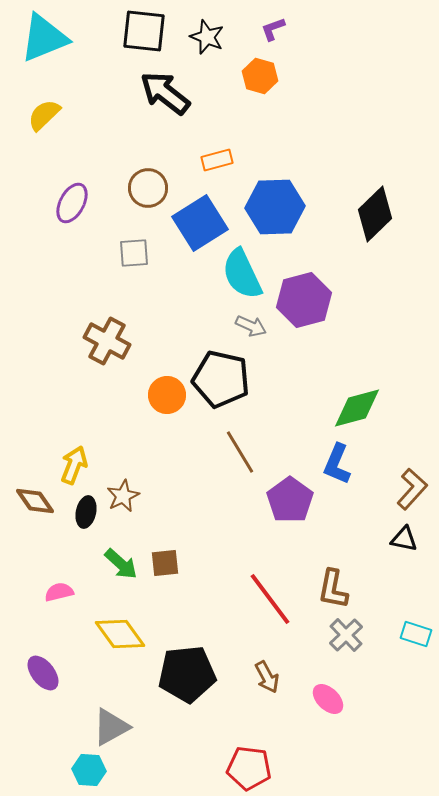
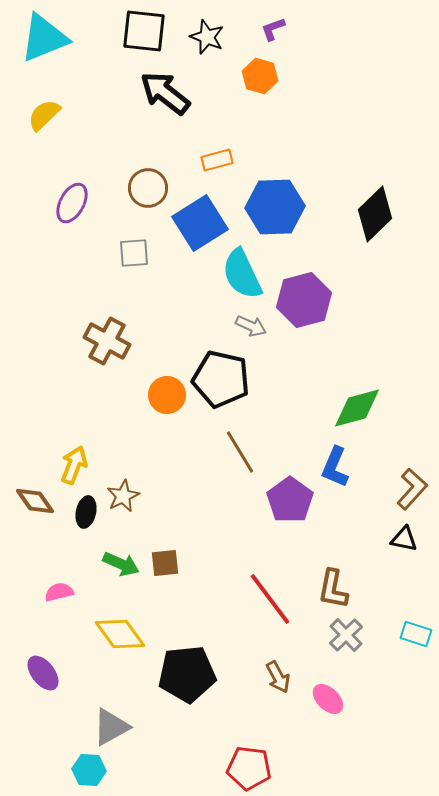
blue L-shape at (337, 464): moved 2 px left, 3 px down
green arrow at (121, 564): rotated 18 degrees counterclockwise
brown arrow at (267, 677): moved 11 px right
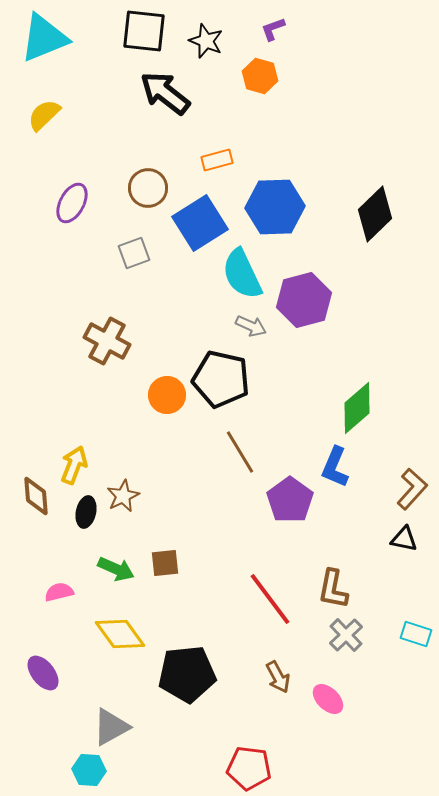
black star at (207, 37): moved 1 px left, 4 px down
gray square at (134, 253): rotated 16 degrees counterclockwise
green diamond at (357, 408): rotated 26 degrees counterclockwise
brown diamond at (35, 501): moved 1 px right, 5 px up; rotated 30 degrees clockwise
green arrow at (121, 564): moved 5 px left, 5 px down
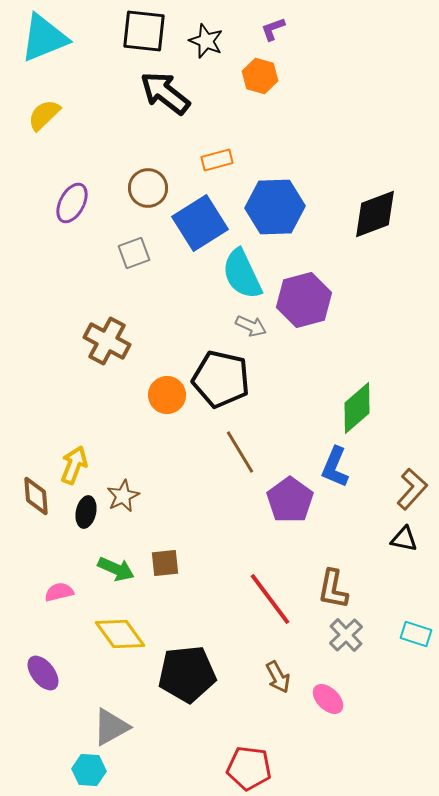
black diamond at (375, 214): rotated 24 degrees clockwise
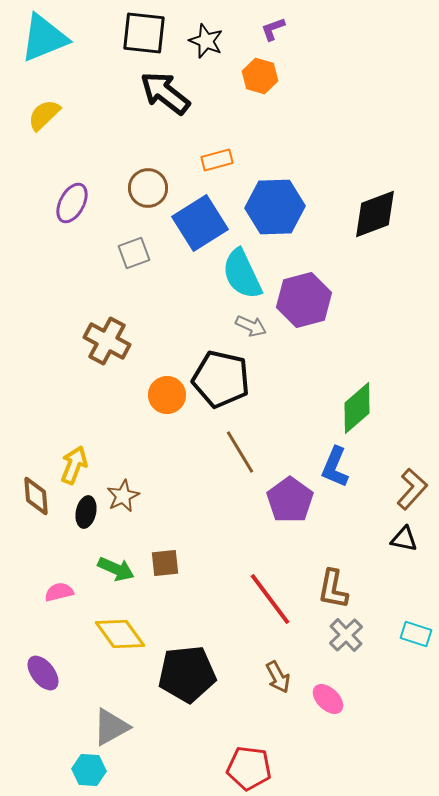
black square at (144, 31): moved 2 px down
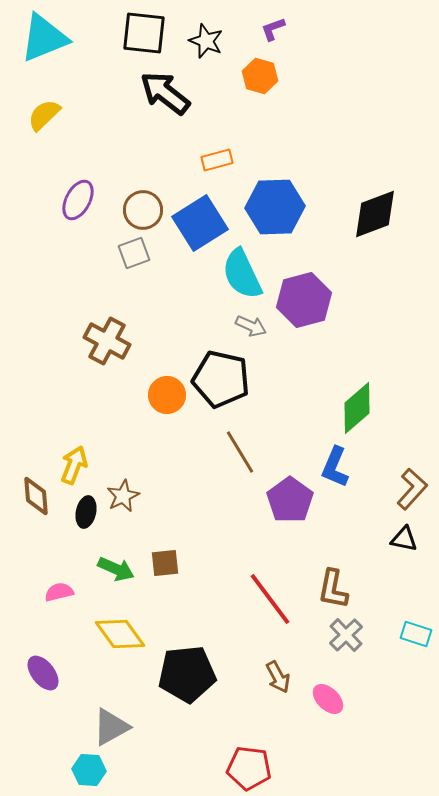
brown circle at (148, 188): moved 5 px left, 22 px down
purple ellipse at (72, 203): moved 6 px right, 3 px up
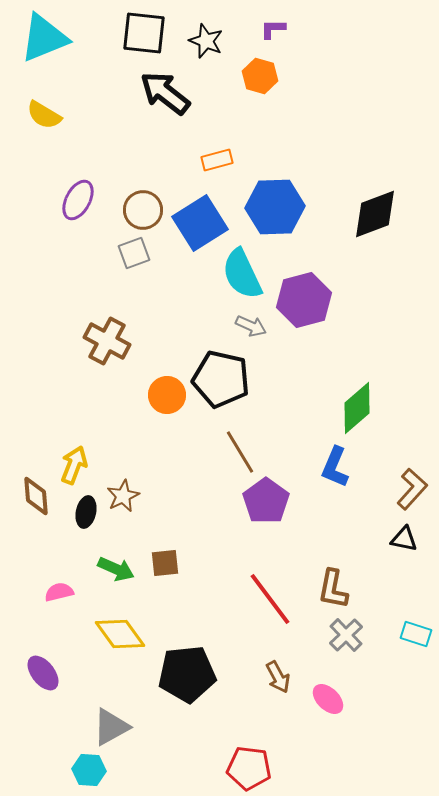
purple L-shape at (273, 29): rotated 20 degrees clockwise
yellow semicircle at (44, 115): rotated 105 degrees counterclockwise
purple pentagon at (290, 500): moved 24 px left, 1 px down
